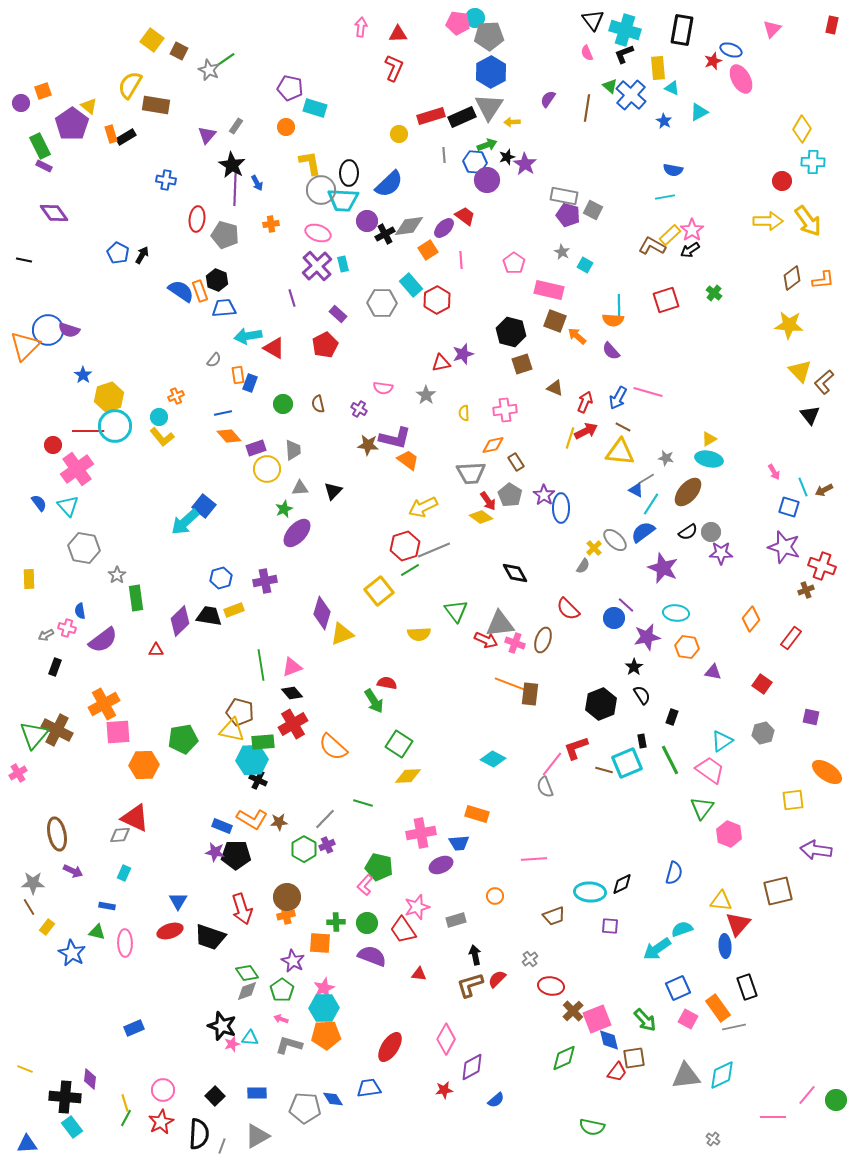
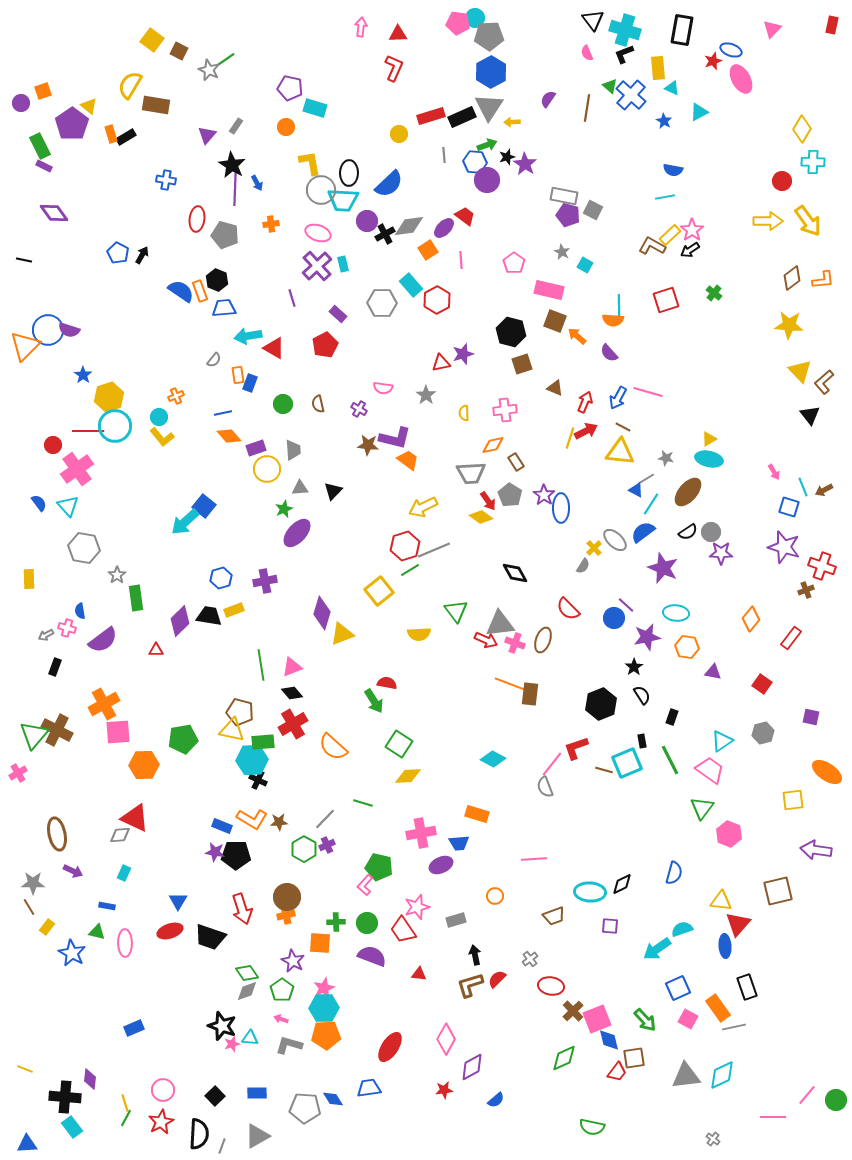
purple semicircle at (611, 351): moved 2 px left, 2 px down
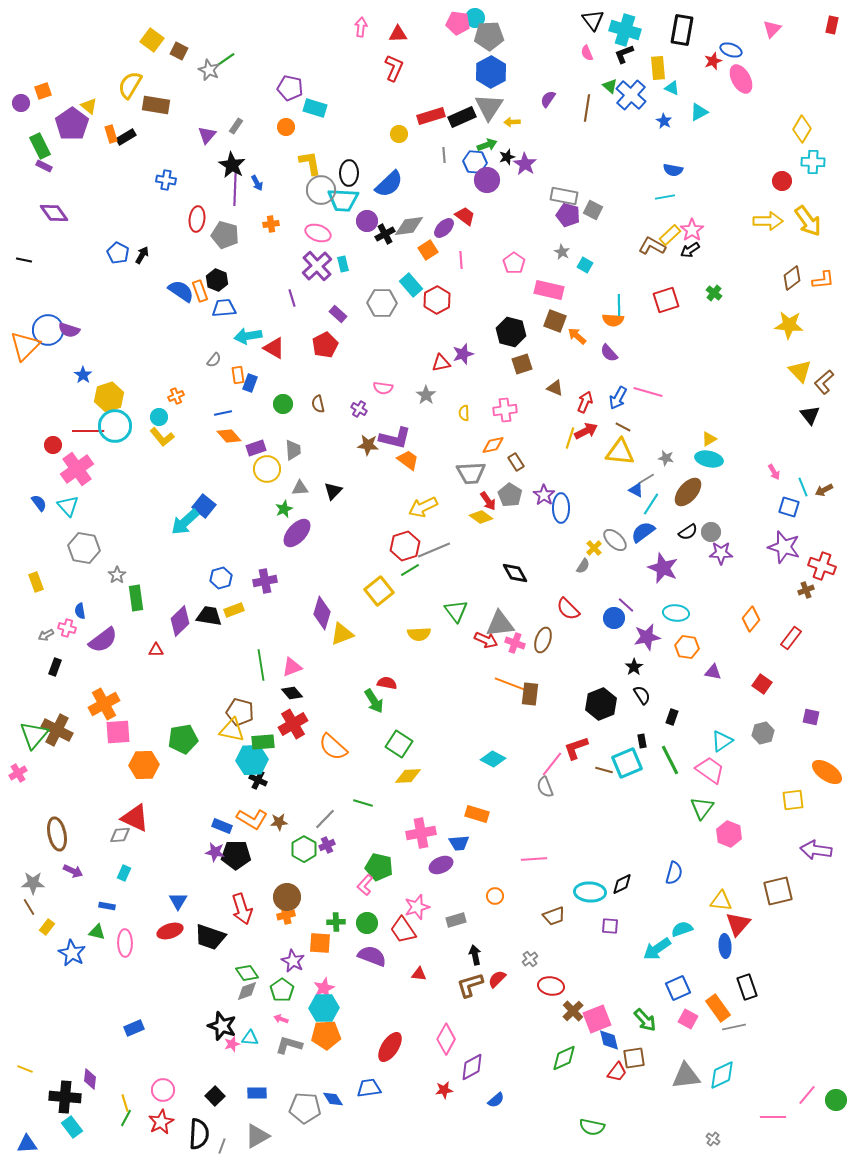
yellow rectangle at (29, 579): moved 7 px right, 3 px down; rotated 18 degrees counterclockwise
